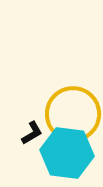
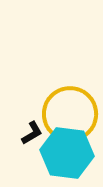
yellow circle: moved 3 px left
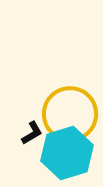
cyan hexagon: rotated 24 degrees counterclockwise
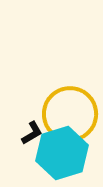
cyan hexagon: moved 5 px left
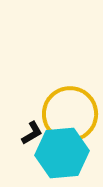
cyan hexagon: rotated 12 degrees clockwise
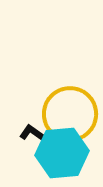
black L-shape: rotated 115 degrees counterclockwise
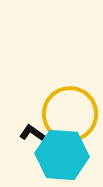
cyan hexagon: moved 2 px down; rotated 9 degrees clockwise
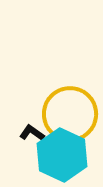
cyan hexagon: rotated 21 degrees clockwise
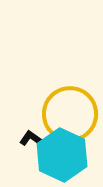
black L-shape: moved 6 px down
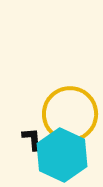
black L-shape: rotated 50 degrees clockwise
